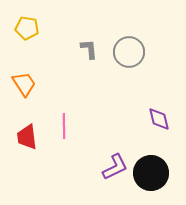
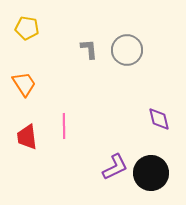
gray circle: moved 2 px left, 2 px up
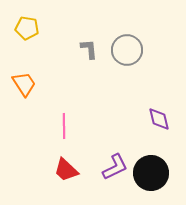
red trapezoid: moved 39 px right, 33 px down; rotated 40 degrees counterclockwise
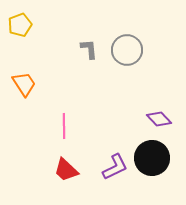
yellow pentagon: moved 7 px left, 3 px up; rotated 30 degrees counterclockwise
purple diamond: rotated 30 degrees counterclockwise
black circle: moved 1 px right, 15 px up
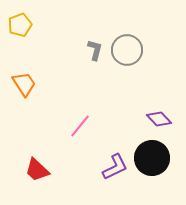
gray L-shape: moved 6 px right, 1 px down; rotated 20 degrees clockwise
pink line: moved 16 px right; rotated 40 degrees clockwise
red trapezoid: moved 29 px left
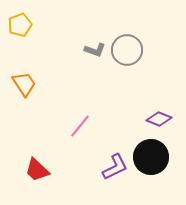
gray L-shape: rotated 95 degrees clockwise
purple diamond: rotated 25 degrees counterclockwise
black circle: moved 1 px left, 1 px up
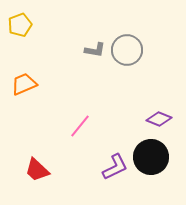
gray L-shape: rotated 10 degrees counterclockwise
orange trapezoid: rotated 80 degrees counterclockwise
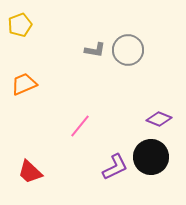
gray circle: moved 1 px right
red trapezoid: moved 7 px left, 2 px down
